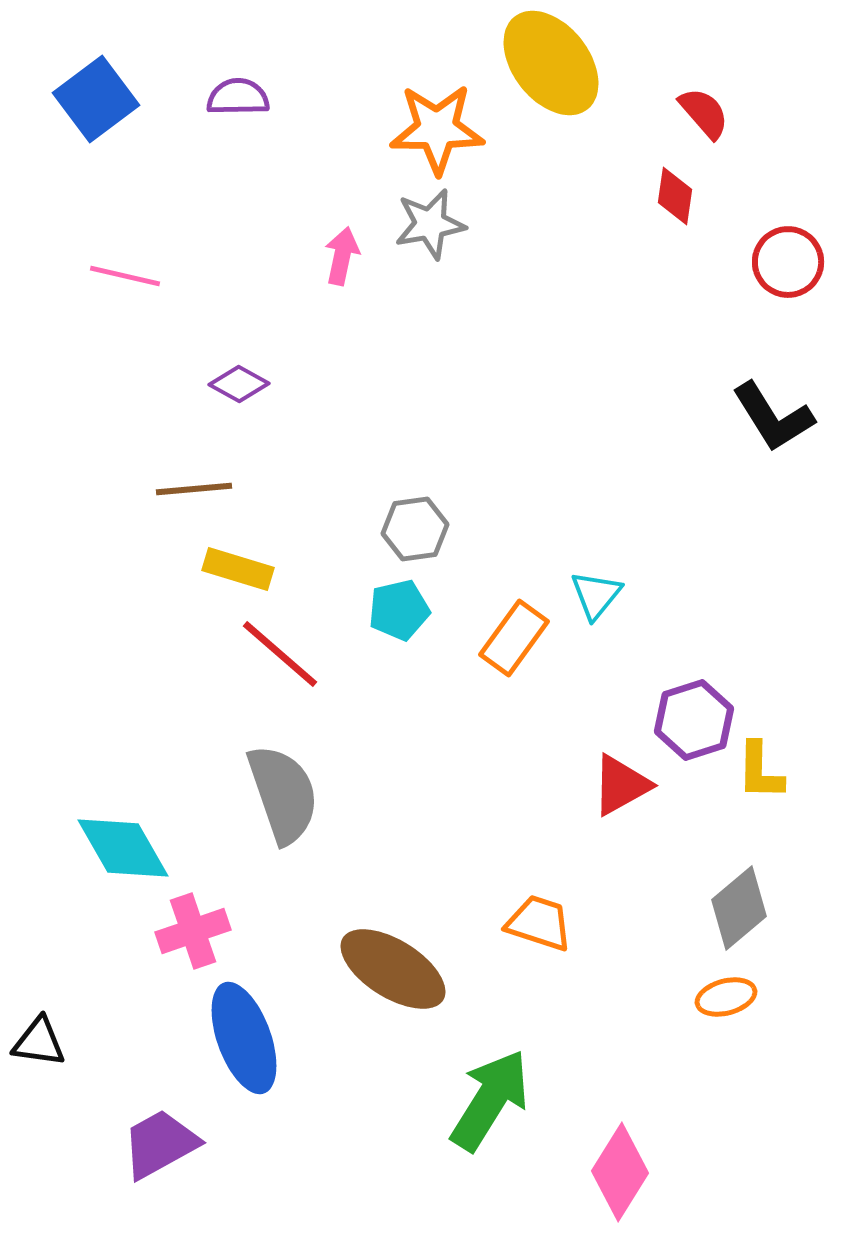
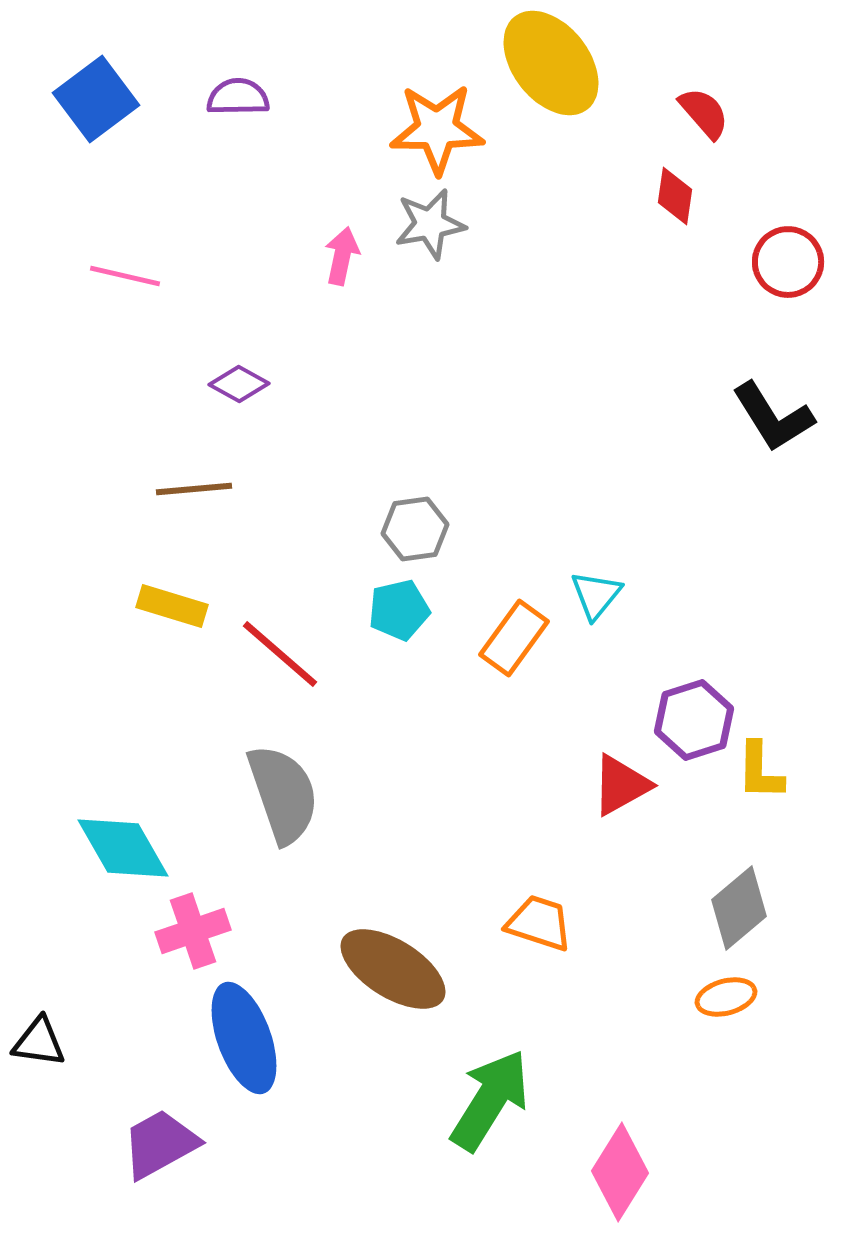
yellow rectangle: moved 66 px left, 37 px down
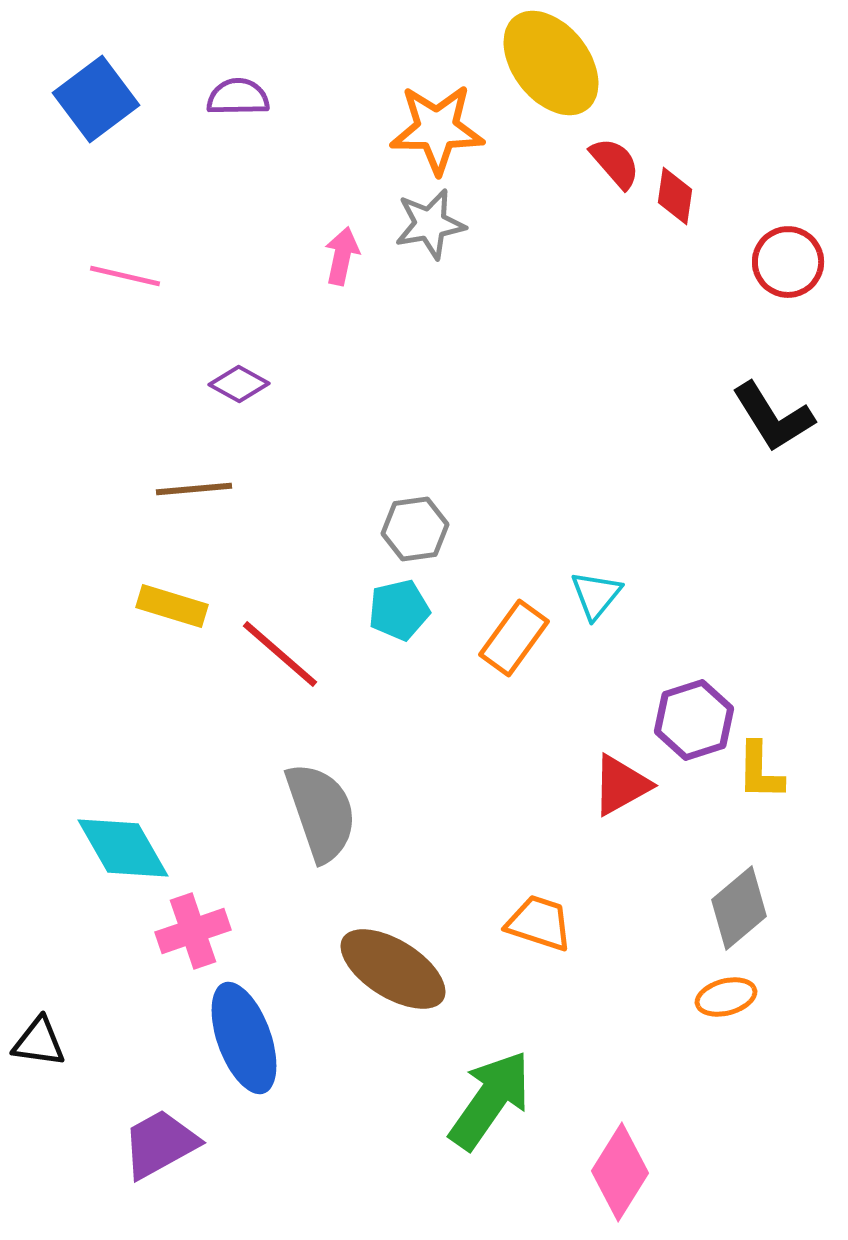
red semicircle: moved 89 px left, 50 px down
gray semicircle: moved 38 px right, 18 px down
green arrow: rotated 3 degrees clockwise
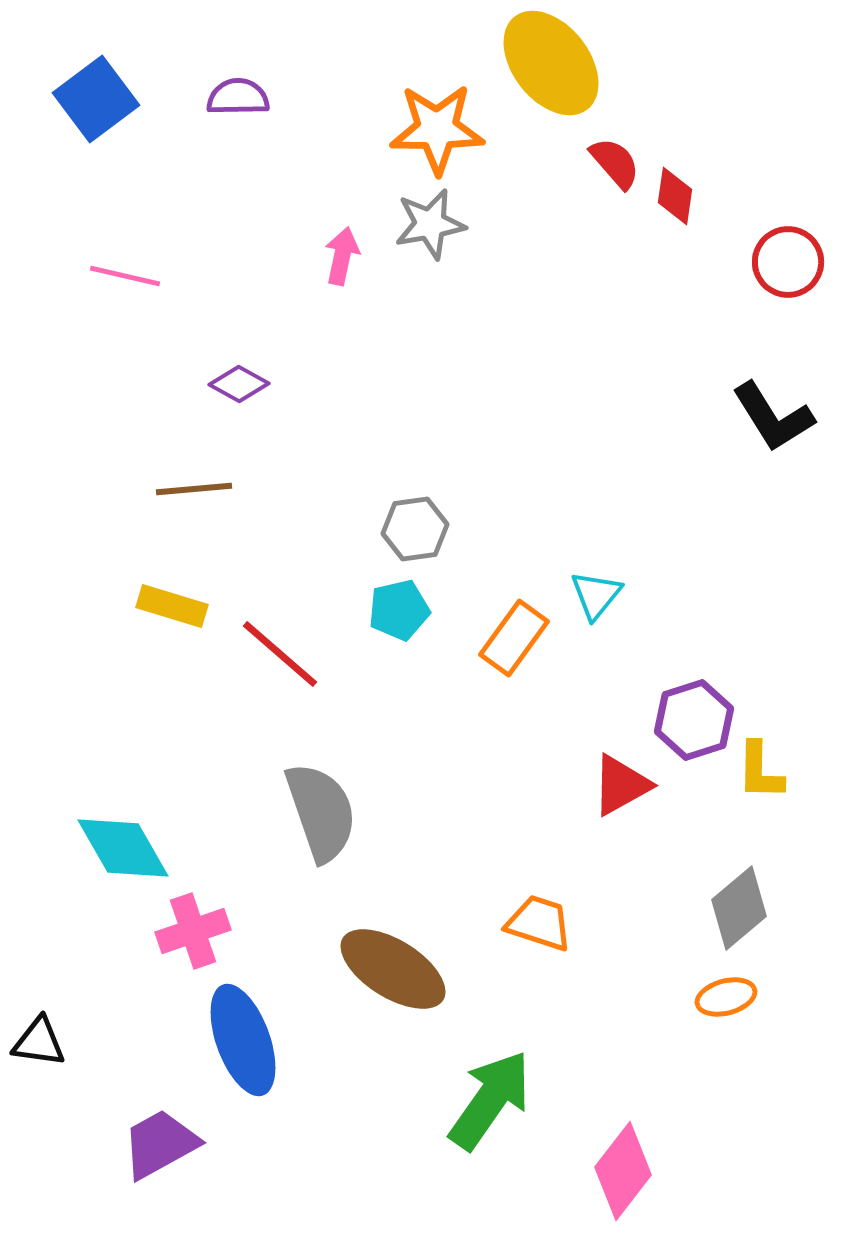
blue ellipse: moved 1 px left, 2 px down
pink diamond: moved 3 px right, 1 px up; rotated 6 degrees clockwise
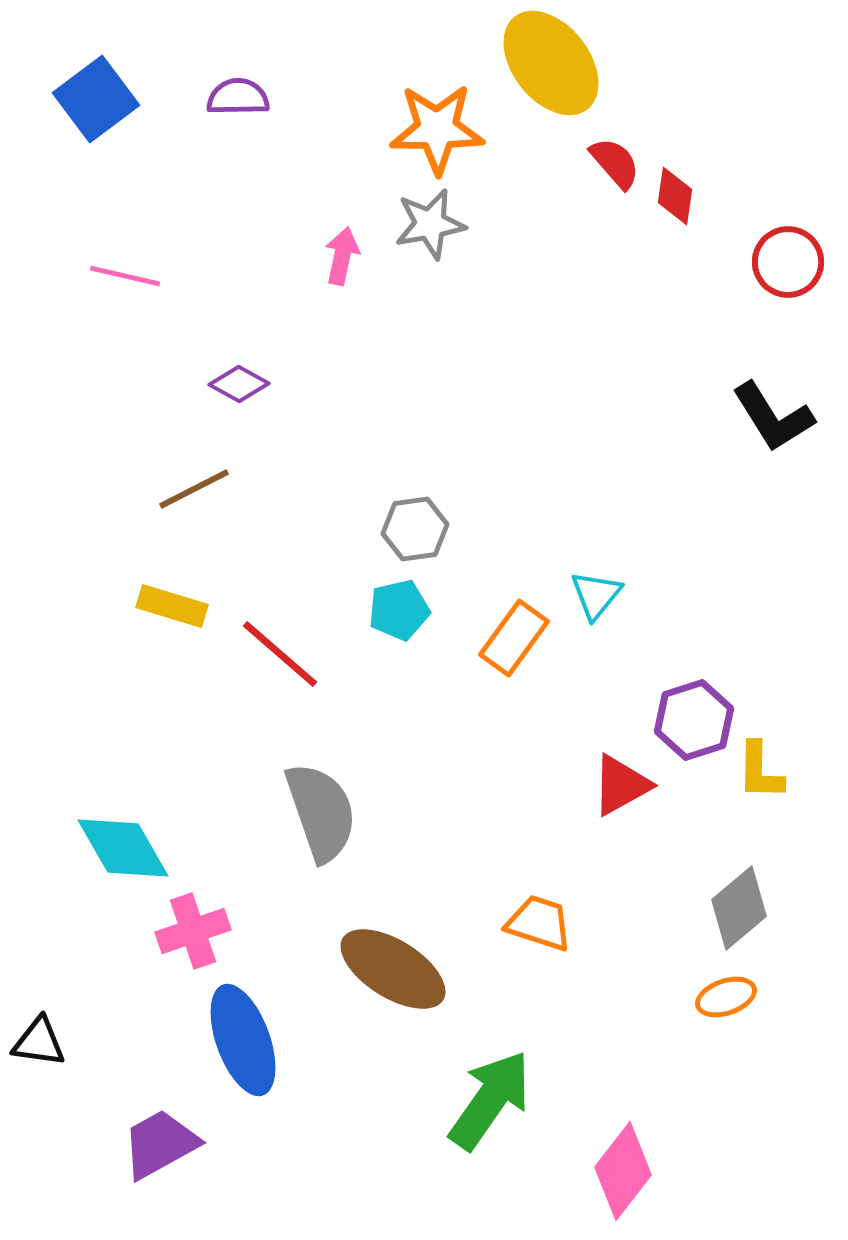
brown line: rotated 22 degrees counterclockwise
orange ellipse: rotated 4 degrees counterclockwise
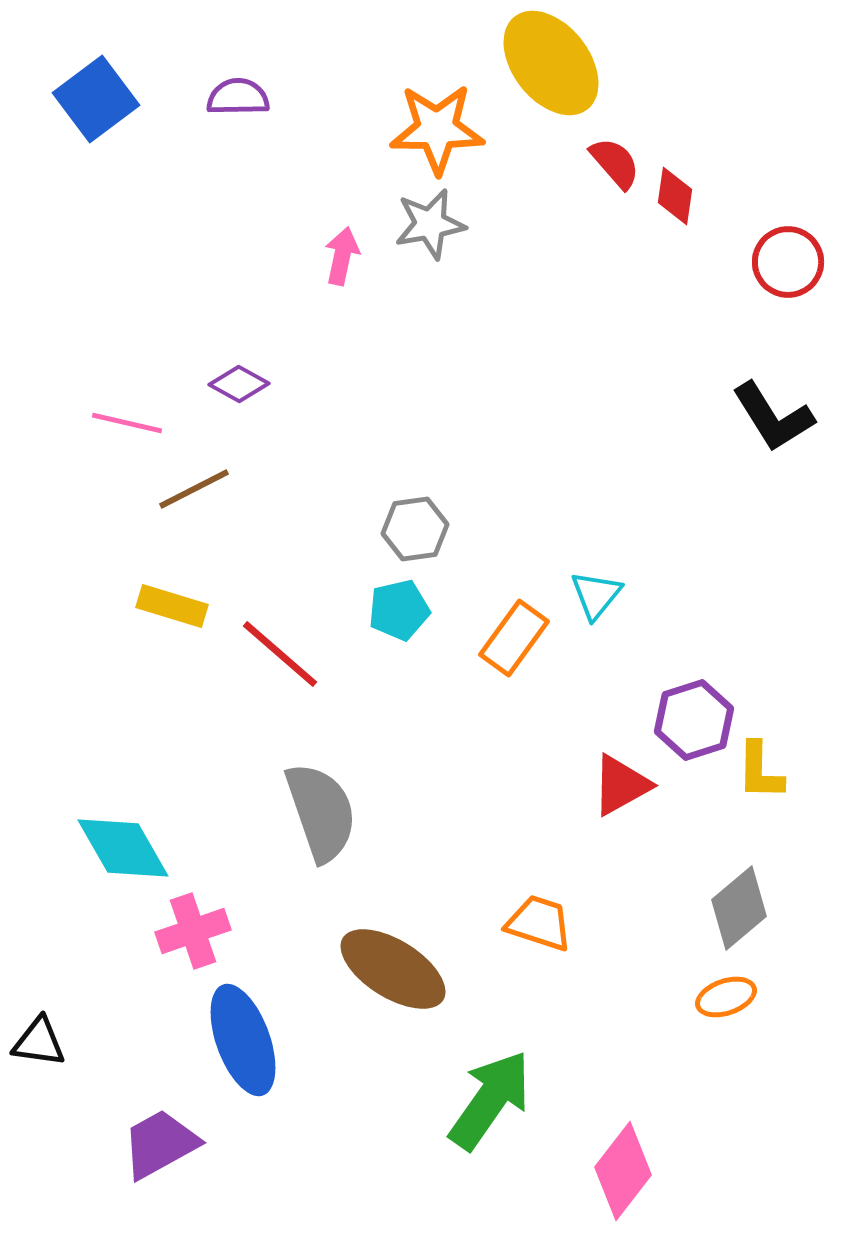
pink line: moved 2 px right, 147 px down
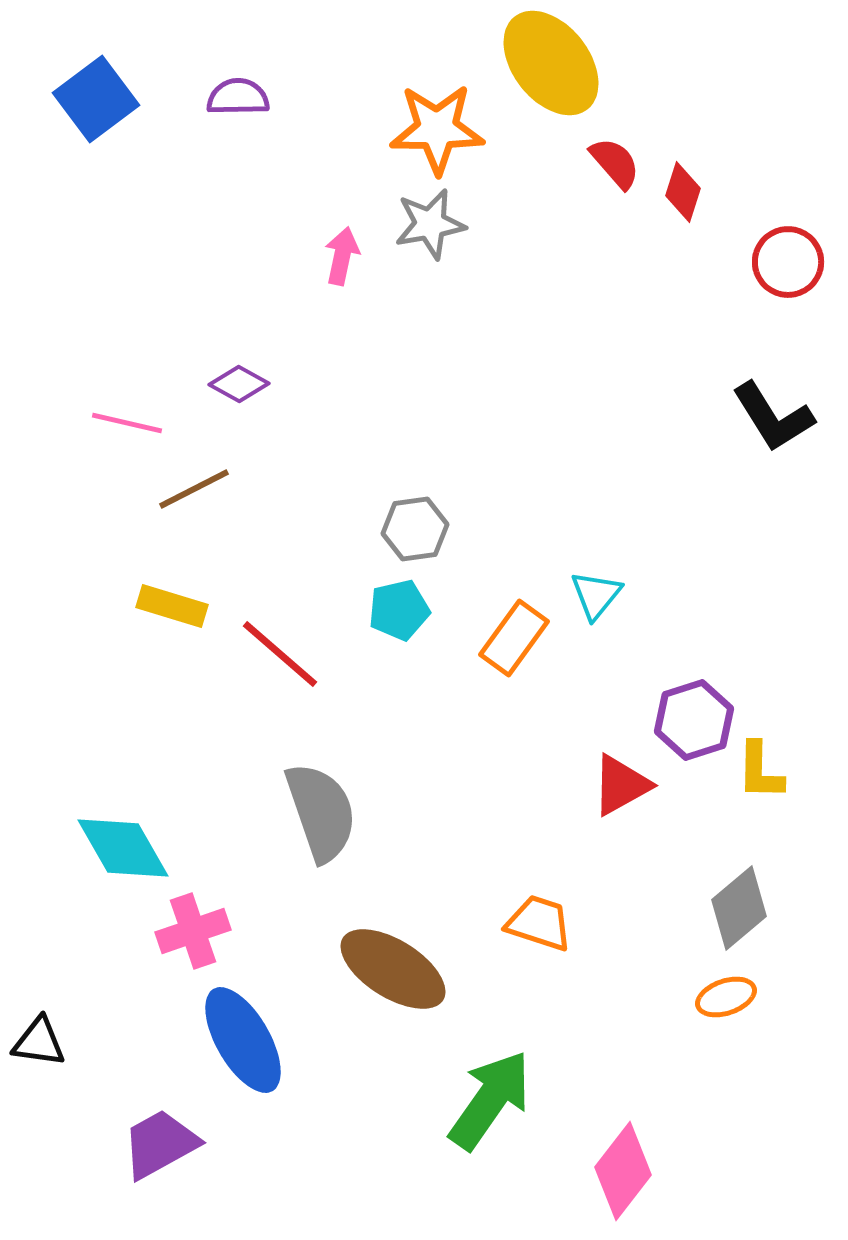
red diamond: moved 8 px right, 4 px up; rotated 10 degrees clockwise
blue ellipse: rotated 10 degrees counterclockwise
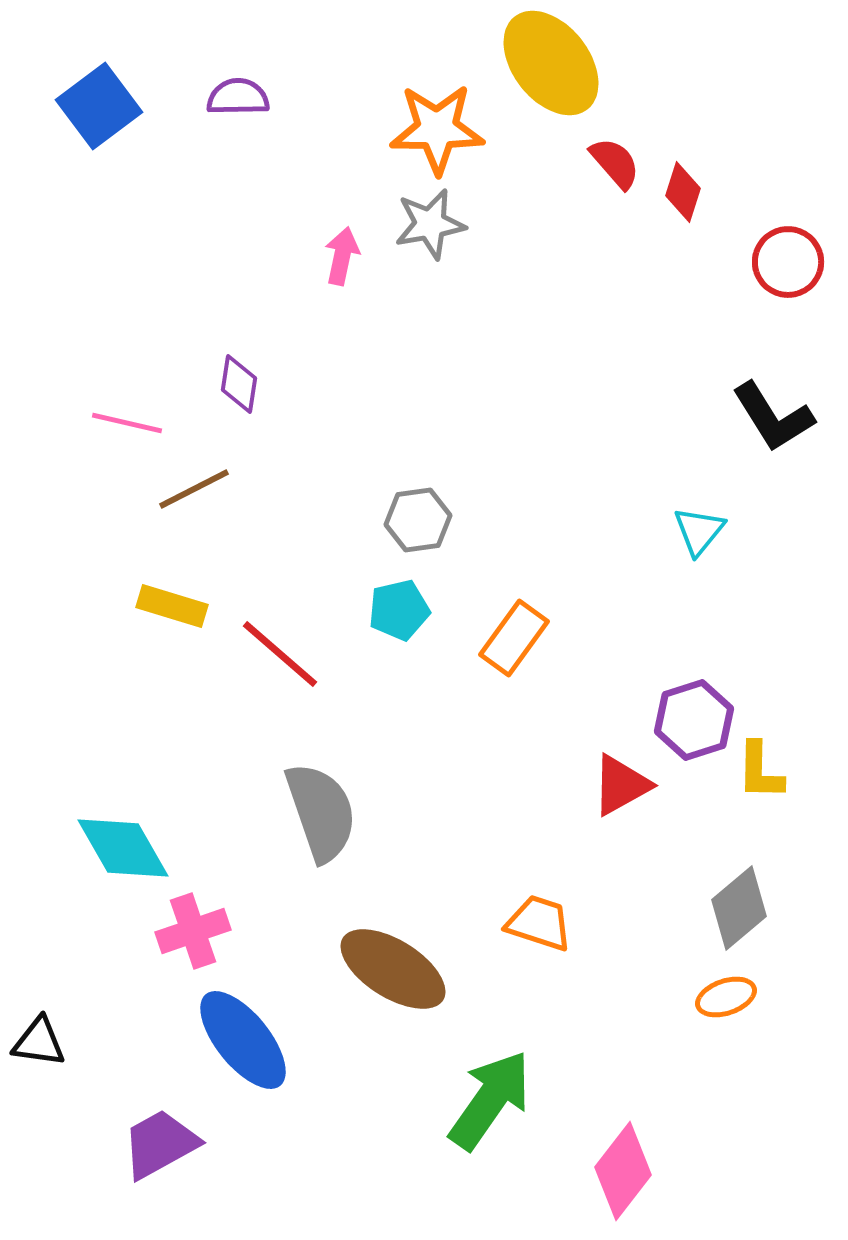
blue square: moved 3 px right, 7 px down
purple diamond: rotated 70 degrees clockwise
gray hexagon: moved 3 px right, 9 px up
cyan triangle: moved 103 px right, 64 px up
blue ellipse: rotated 9 degrees counterclockwise
